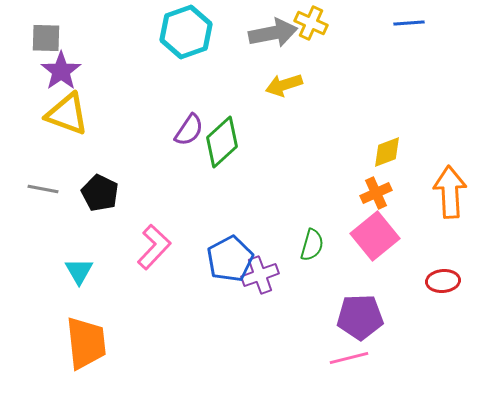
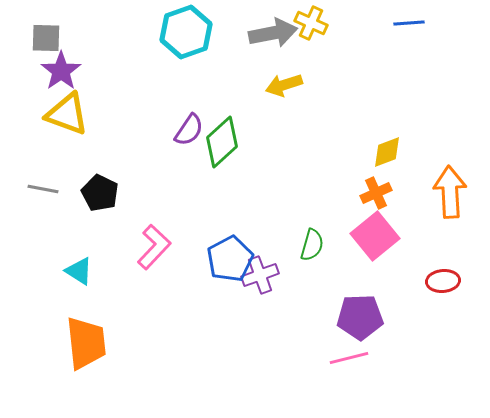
cyan triangle: rotated 28 degrees counterclockwise
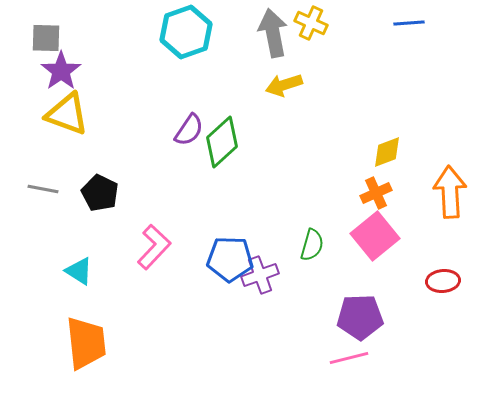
gray arrow: rotated 90 degrees counterclockwise
blue pentagon: rotated 30 degrees clockwise
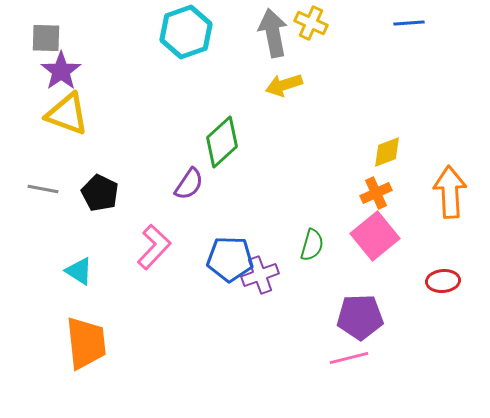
purple semicircle: moved 54 px down
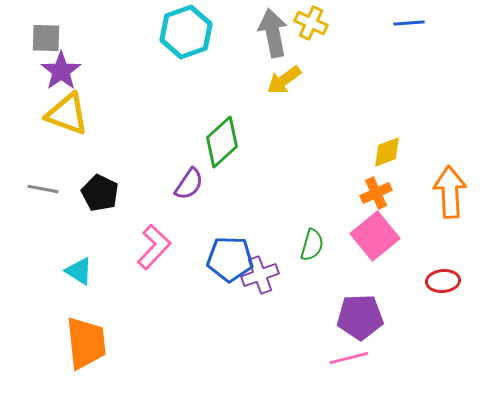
yellow arrow: moved 5 px up; rotated 18 degrees counterclockwise
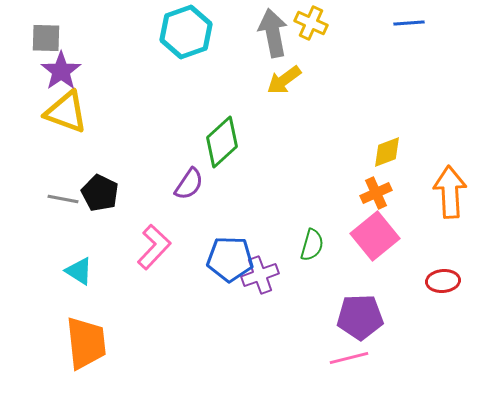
yellow triangle: moved 1 px left, 2 px up
gray line: moved 20 px right, 10 px down
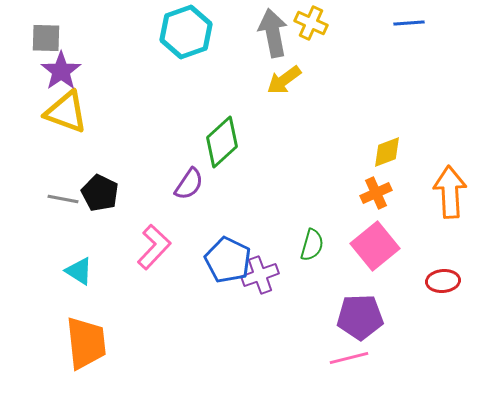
pink square: moved 10 px down
blue pentagon: moved 2 px left, 1 px down; rotated 24 degrees clockwise
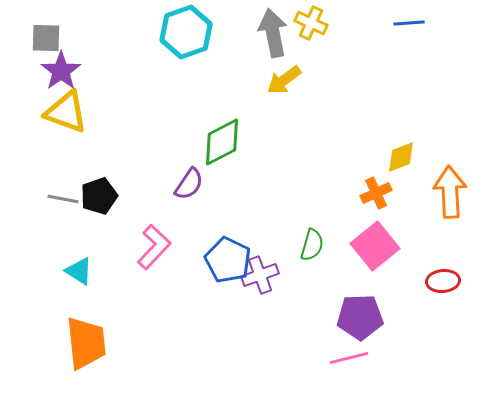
green diamond: rotated 15 degrees clockwise
yellow diamond: moved 14 px right, 5 px down
black pentagon: moved 1 px left, 3 px down; rotated 27 degrees clockwise
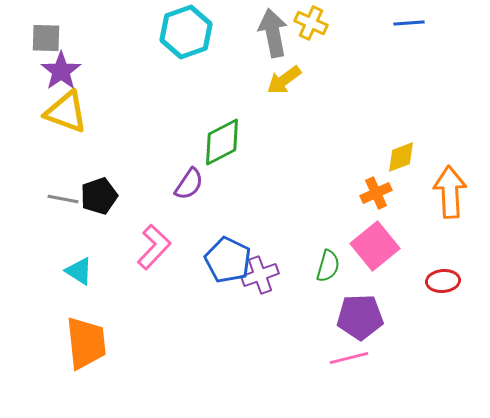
green semicircle: moved 16 px right, 21 px down
